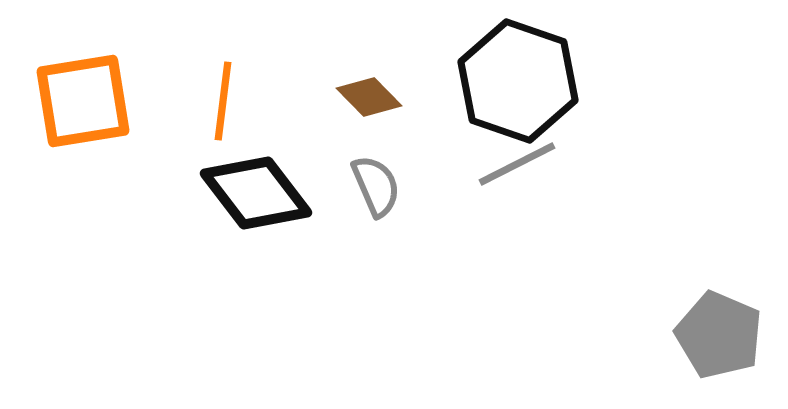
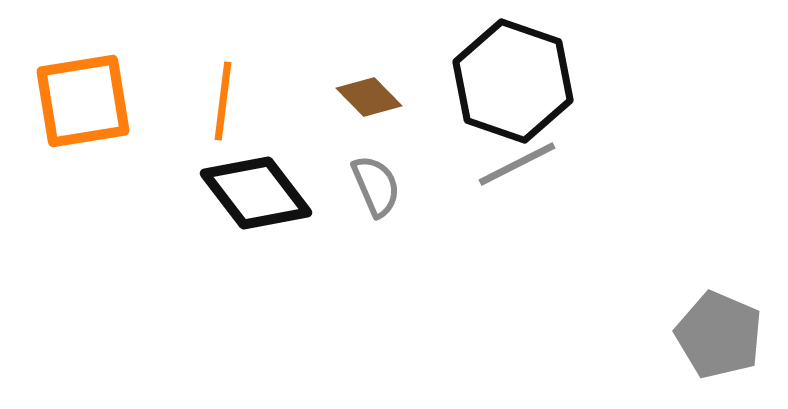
black hexagon: moved 5 px left
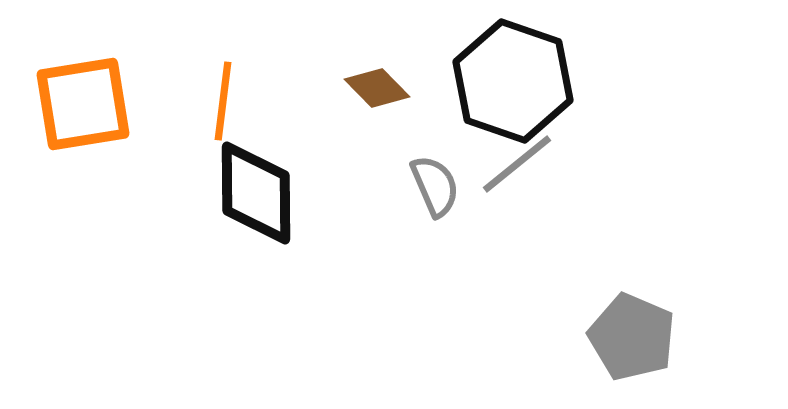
brown diamond: moved 8 px right, 9 px up
orange square: moved 3 px down
gray line: rotated 12 degrees counterclockwise
gray semicircle: moved 59 px right
black diamond: rotated 37 degrees clockwise
gray pentagon: moved 87 px left, 2 px down
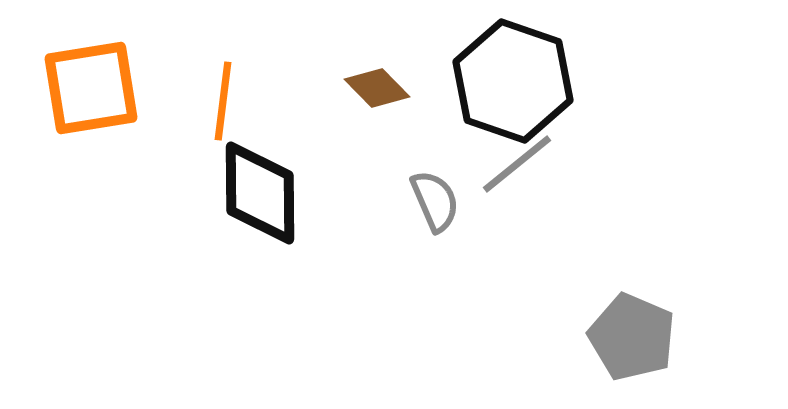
orange square: moved 8 px right, 16 px up
gray semicircle: moved 15 px down
black diamond: moved 4 px right
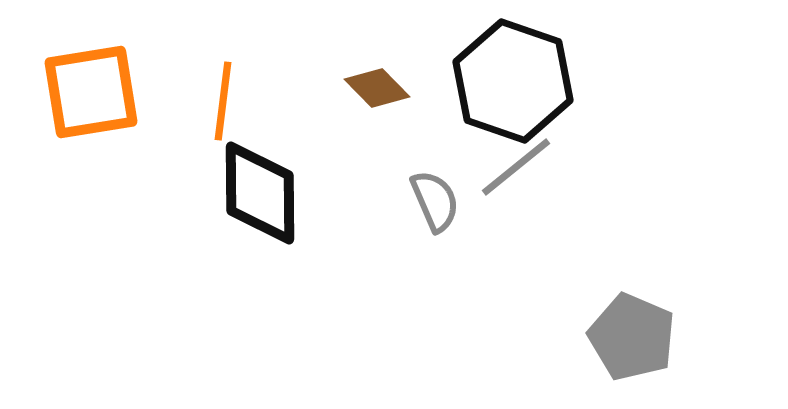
orange square: moved 4 px down
gray line: moved 1 px left, 3 px down
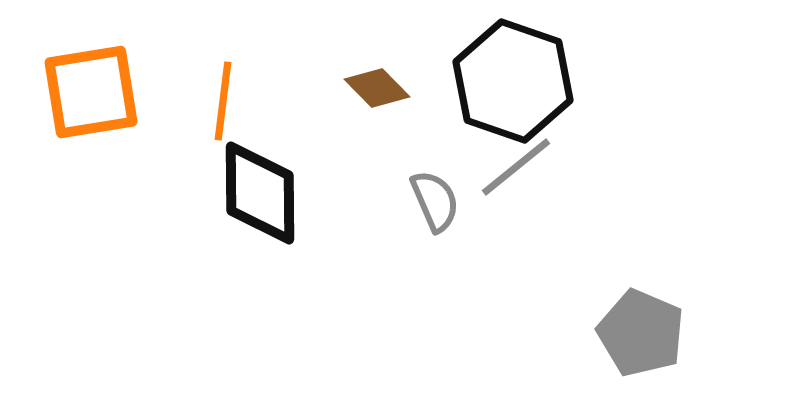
gray pentagon: moved 9 px right, 4 px up
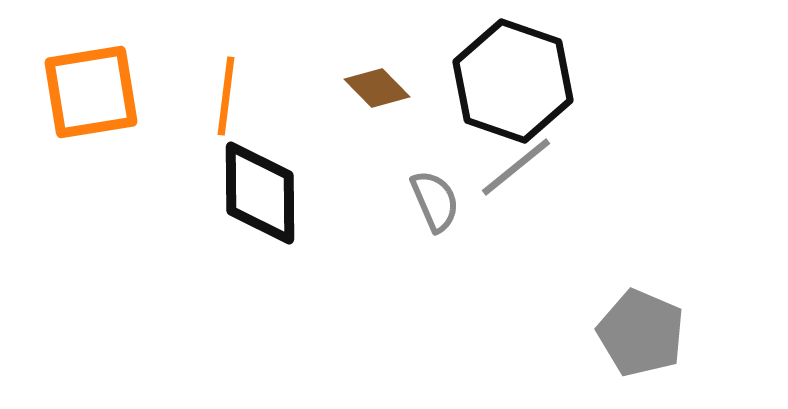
orange line: moved 3 px right, 5 px up
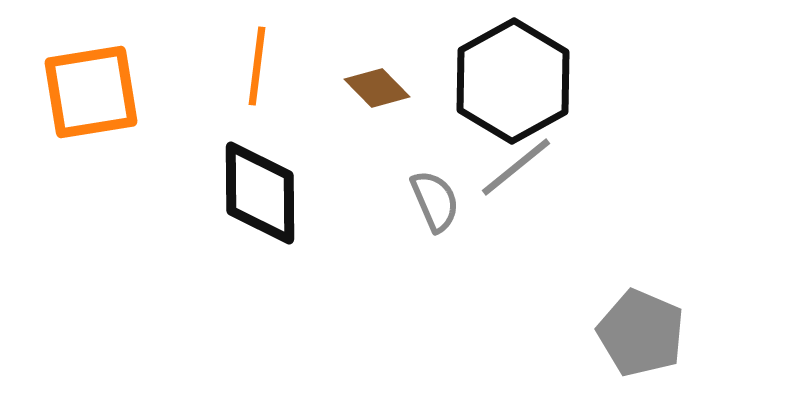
black hexagon: rotated 12 degrees clockwise
orange line: moved 31 px right, 30 px up
